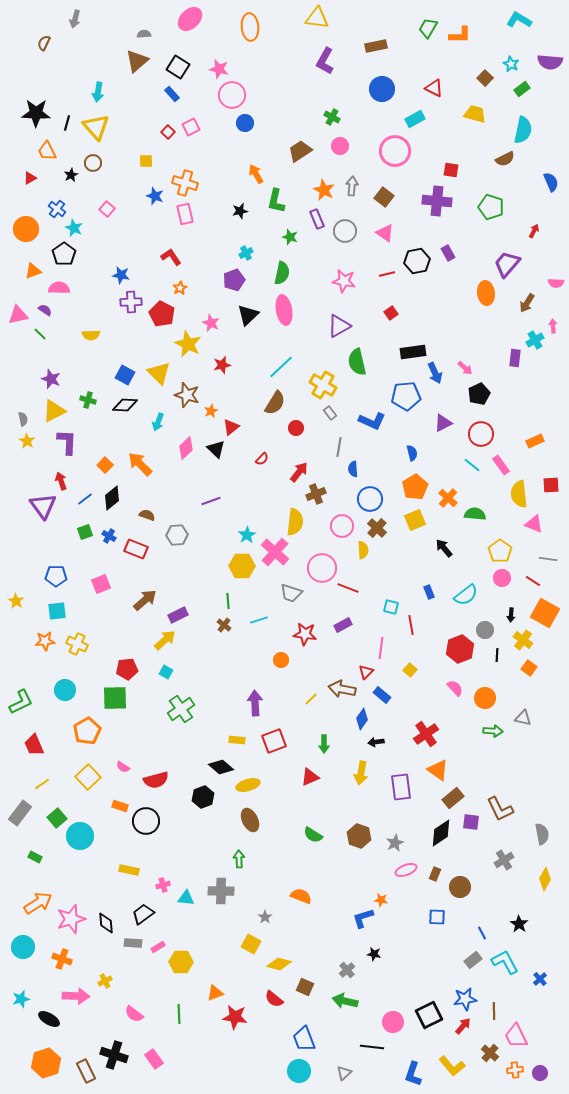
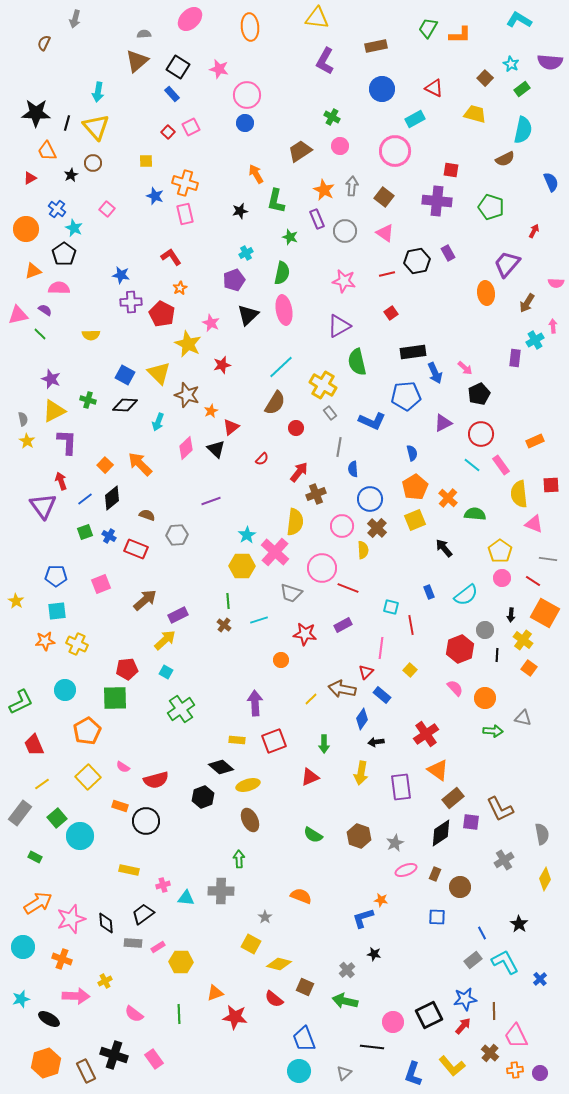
pink circle at (232, 95): moved 15 px right
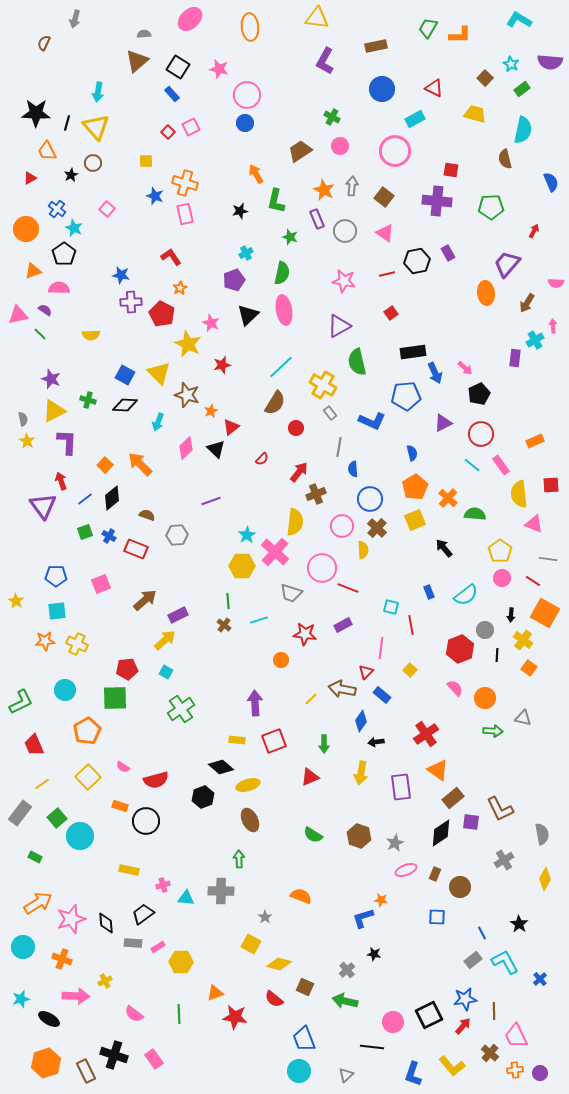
brown semicircle at (505, 159): rotated 102 degrees clockwise
green pentagon at (491, 207): rotated 20 degrees counterclockwise
blue diamond at (362, 719): moved 1 px left, 2 px down
gray triangle at (344, 1073): moved 2 px right, 2 px down
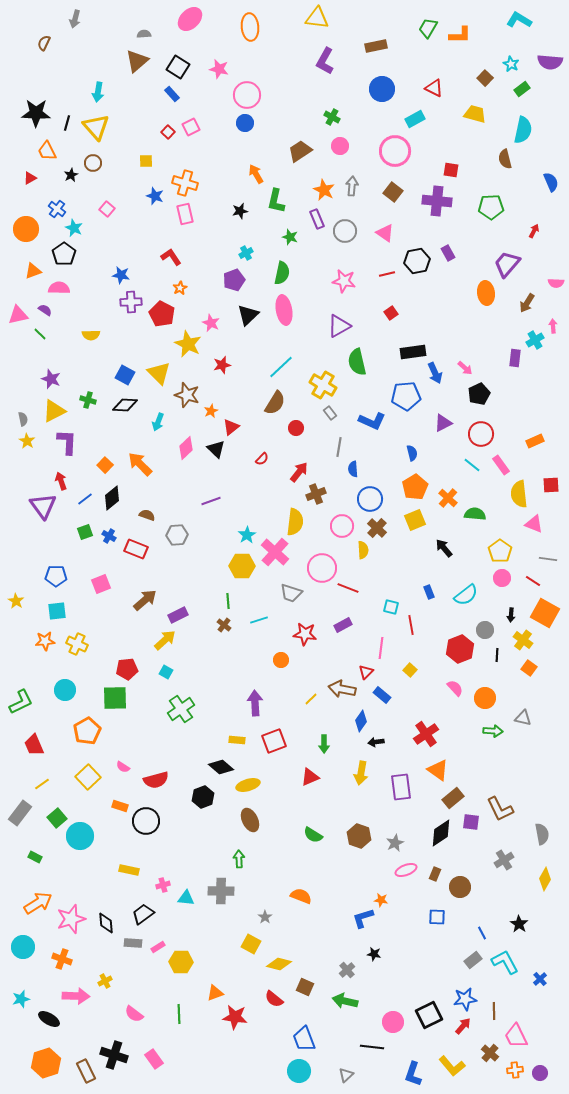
brown square at (384, 197): moved 9 px right, 5 px up
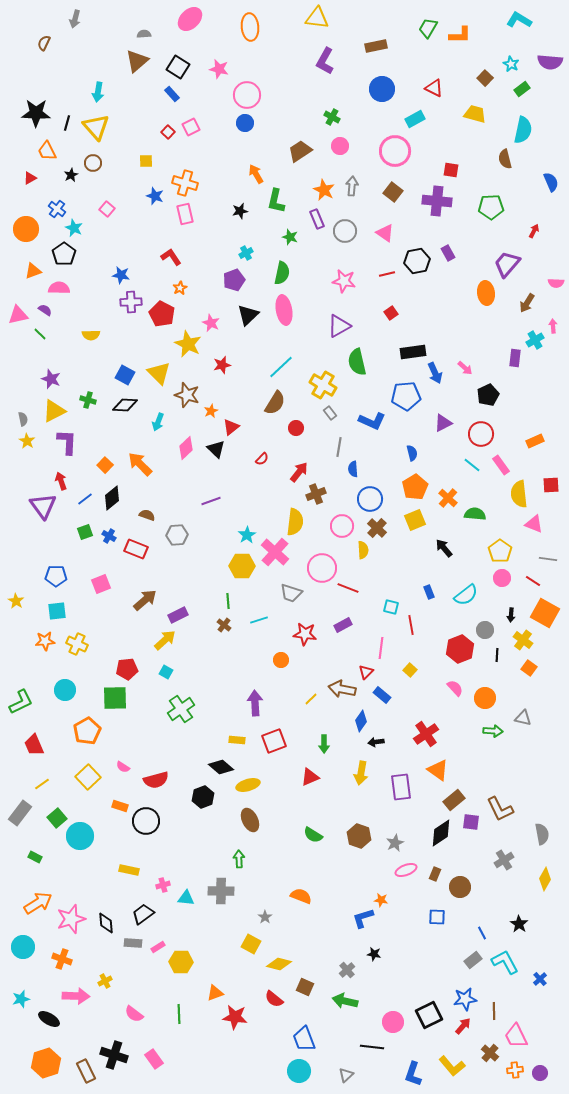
black pentagon at (479, 394): moved 9 px right, 1 px down
brown rectangle at (453, 798): moved 1 px right, 2 px down
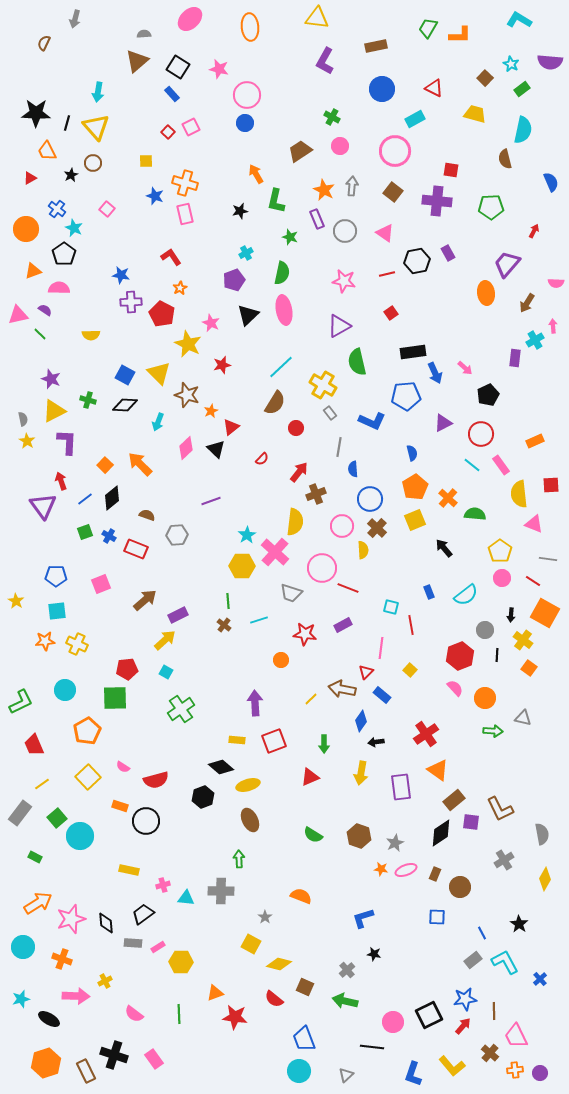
red hexagon at (460, 649): moved 7 px down
orange star at (381, 900): moved 31 px up
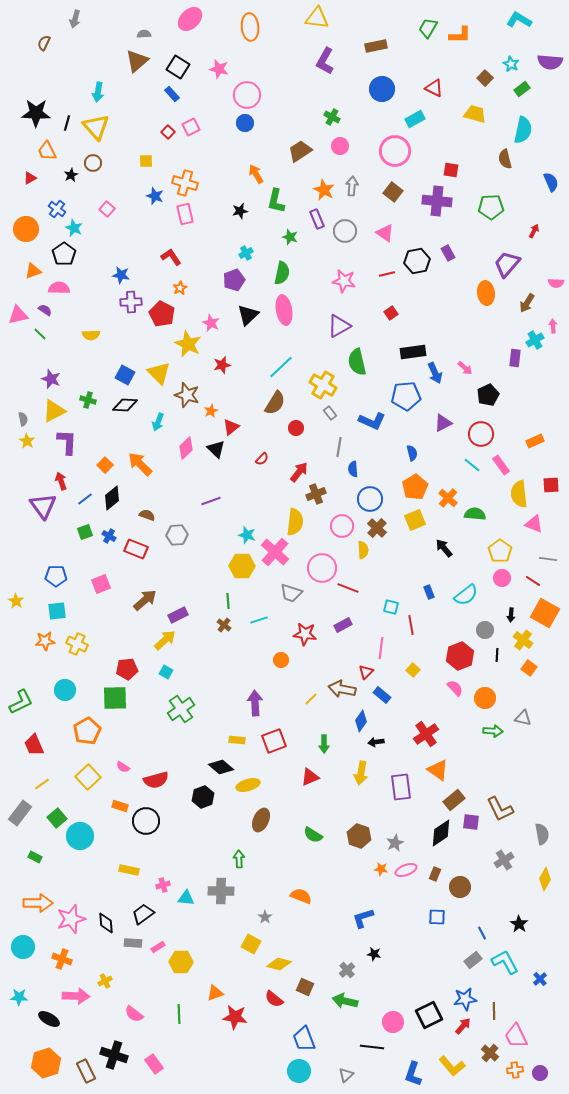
cyan star at (247, 535): rotated 24 degrees counterclockwise
yellow square at (410, 670): moved 3 px right
brown ellipse at (250, 820): moved 11 px right; rotated 50 degrees clockwise
orange arrow at (38, 903): rotated 32 degrees clockwise
cyan star at (21, 999): moved 2 px left, 2 px up; rotated 18 degrees clockwise
pink rectangle at (154, 1059): moved 5 px down
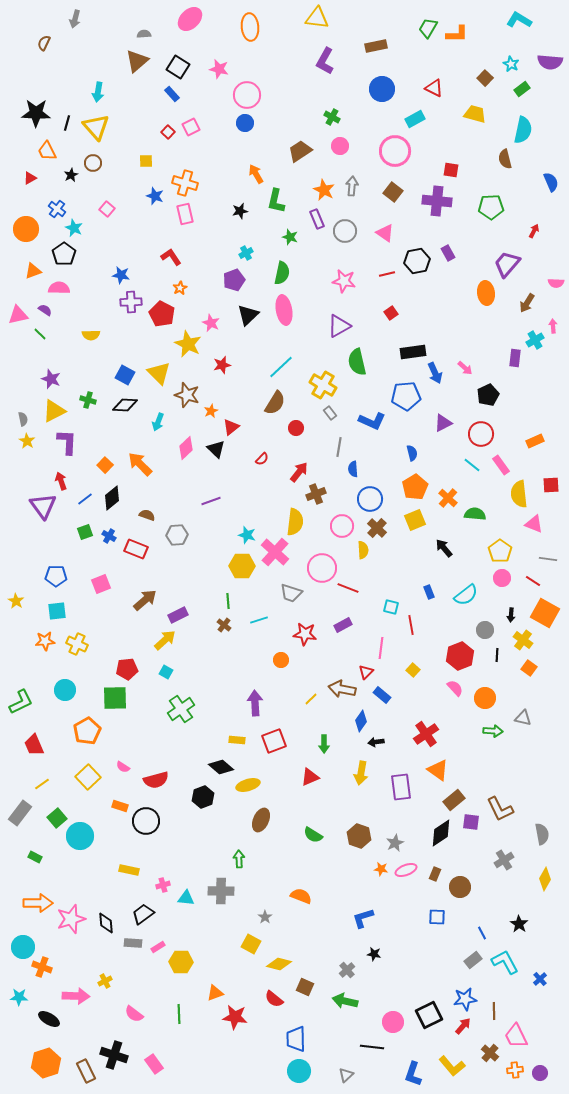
orange L-shape at (460, 35): moved 3 px left, 1 px up
orange cross at (62, 959): moved 20 px left, 8 px down
blue trapezoid at (304, 1039): moved 8 px left; rotated 20 degrees clockwise
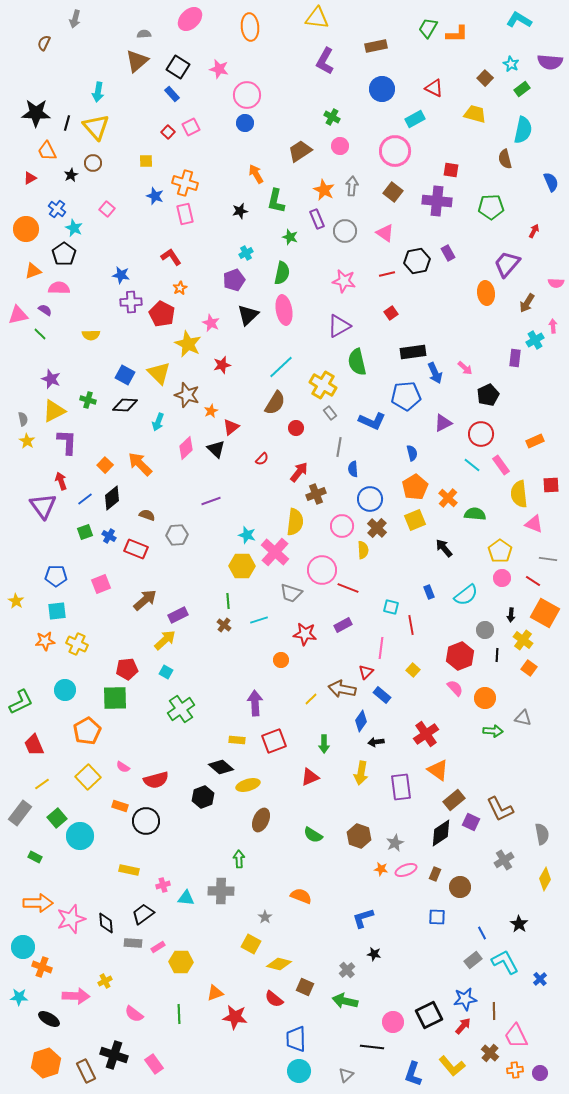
pink circle at (322, 568): moved 2 px down
purple square at (471, 822): rotated 18 degrees clockwise
